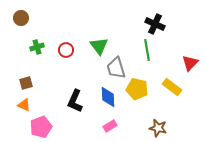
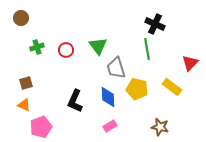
green triangle: moved 1 px left
green line: moved 1 px up
brown star: moved 2 px right, 1 px up
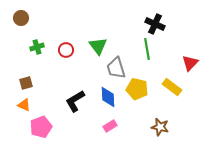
black L-shape: rotated 35 degrees clockwise
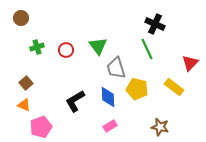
green line: rotated 15 degrees counterclockwise
brown square: rotated 24 degrees counterclockwise
yellow rectangle: moved 2 px right
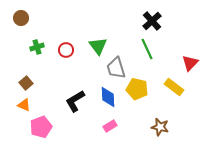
black cross: moved 3 px left, 3 px up; rotated 24 degrees clockwise
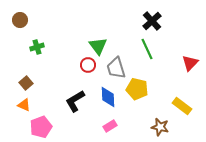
brown circle: moved 1 px left, 2 px down
red circle: moved 22 px right, 15 px down
yellow rectangle: moved 8 px right, 19 px down
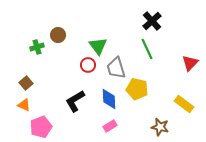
brown circle: moved 38 px right, 15 px down
blue diamond: moved 1 px right, 2 px down
yellow rectangle: moved 2 px right, 2 px up
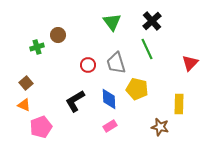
green triangle: moved 14 px right, 24 px up
gray trapezoid: moved 5 px up
yellow rectangle: moved 5 px left; rotated 54 degrees clockwise
